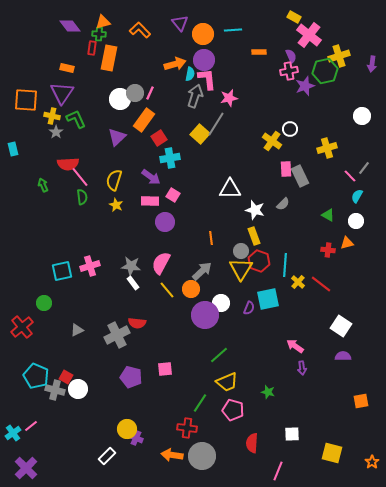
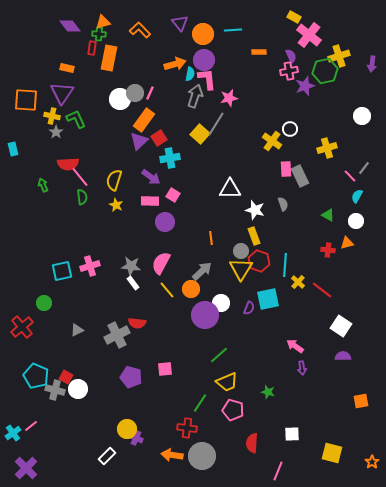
purple triangle at (117, 137): moved 22 px right, 4 px down
gray semicircle at (283, 204): rotated 64 degrees counterclockwise
red line at (321, 284): moved 1 px right, 6 px down
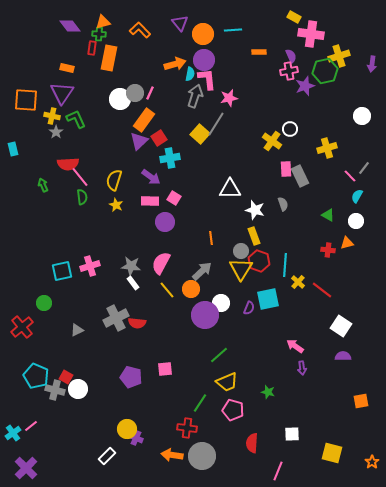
pink cross at (309, 35): moved 2 px right, 1 px up; rotated 30 degrees counterclockwise
pink square at (173, 195): moved 1 px right, 3 px down
gray cross at (117, 335): moved 1 px left, 17 px up
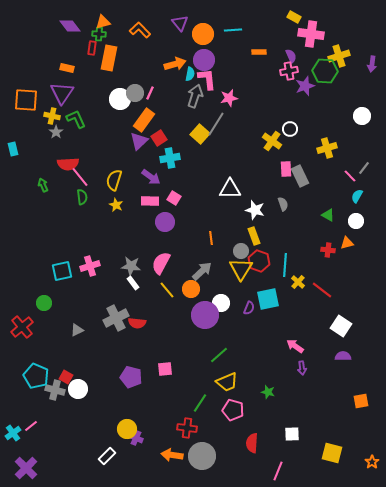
green hexagon at (325, 71): rotated 15 degrees clockwise
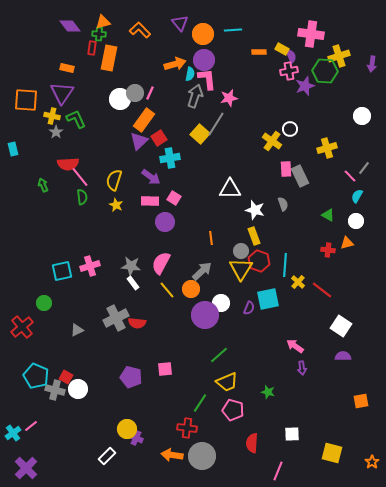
yellow rectangle at (294, 17): moved 12 px left, 32 px down
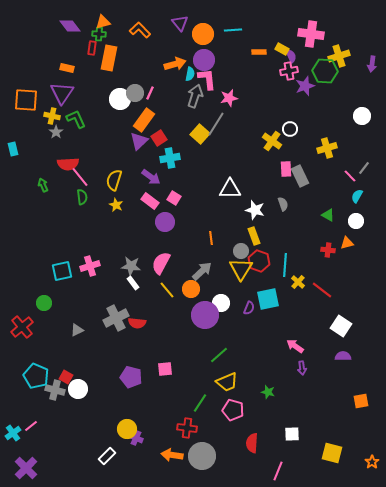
pink rectangle at (150, 201): rotated 36 degrees clockwise
